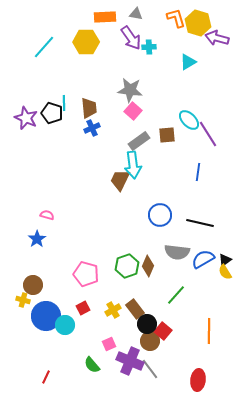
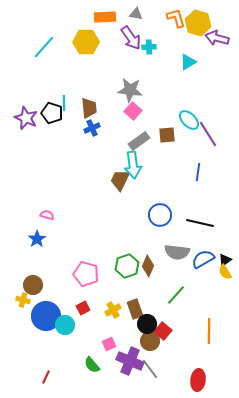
brown rectangle at (135, 309): rotated 18 degrees clockwise
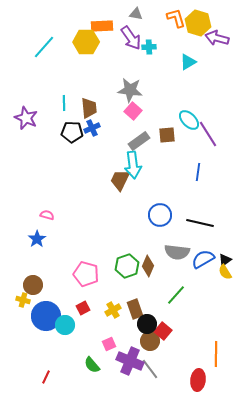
orange rectangle at (105, 17): moved 3 px left, 9 px down
black pentagon at (52, 113): moved 20 px right, 19 px down; rotated 15 degrees counterclockwise
orange line at (209, 331): moved 7 px right, 23 px down
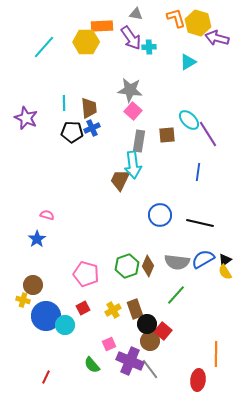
gray rectangle at (139, 141): rotated 45 degrees counterclockwise
gray semicircle at (177, 252): moved 10 px down
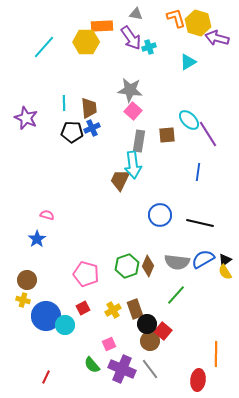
cyan cross at (149, 47): rotated 16 degrees counterclockwise
brown circle at (33, 285): moved 6 px left, 5 px up
purple cross at (130, 361): moved 8 px left, 8 px down
